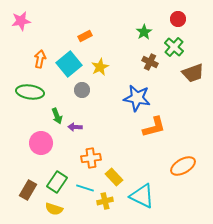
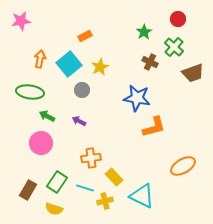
green arrow: moved 10 px left; rotated 140 degrees clockwise
purple arrow: moved 4 px right, 6 px up; rotated 24 degrees clockwise
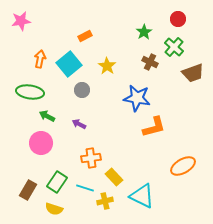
yellow star: moved 7 px right, 1 px up; rotated 12 degrees counterclockwise
purple arrow: moved 3 px down
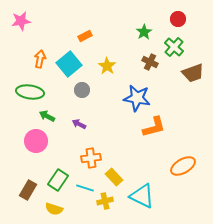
pink circle: moved 5 px left, 2 px up
green rectangle: moved 1 px right, 2 px up
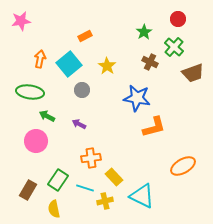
yellow semicircle: rotated 60 degrees clockwise
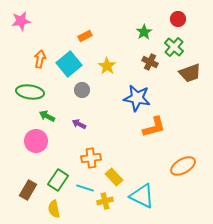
brown trapezoid: moved 3 px left
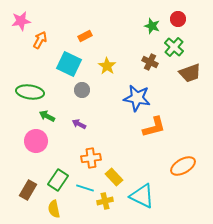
green star: moved 8 px right, 6 px up; rotated 21 degrees counterclockwise
orange arrow: moved 19 px up; rotated 18 degrees clockwise
cyan square: rotated 25 degrees counterclockwise
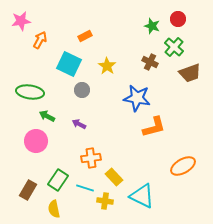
yellow cross: rotated 21 degrees clockwise
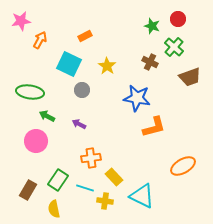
brown trapezoid: moved 4 px down
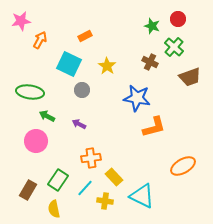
cyan line: rotated 66 degrees counterclockwise
